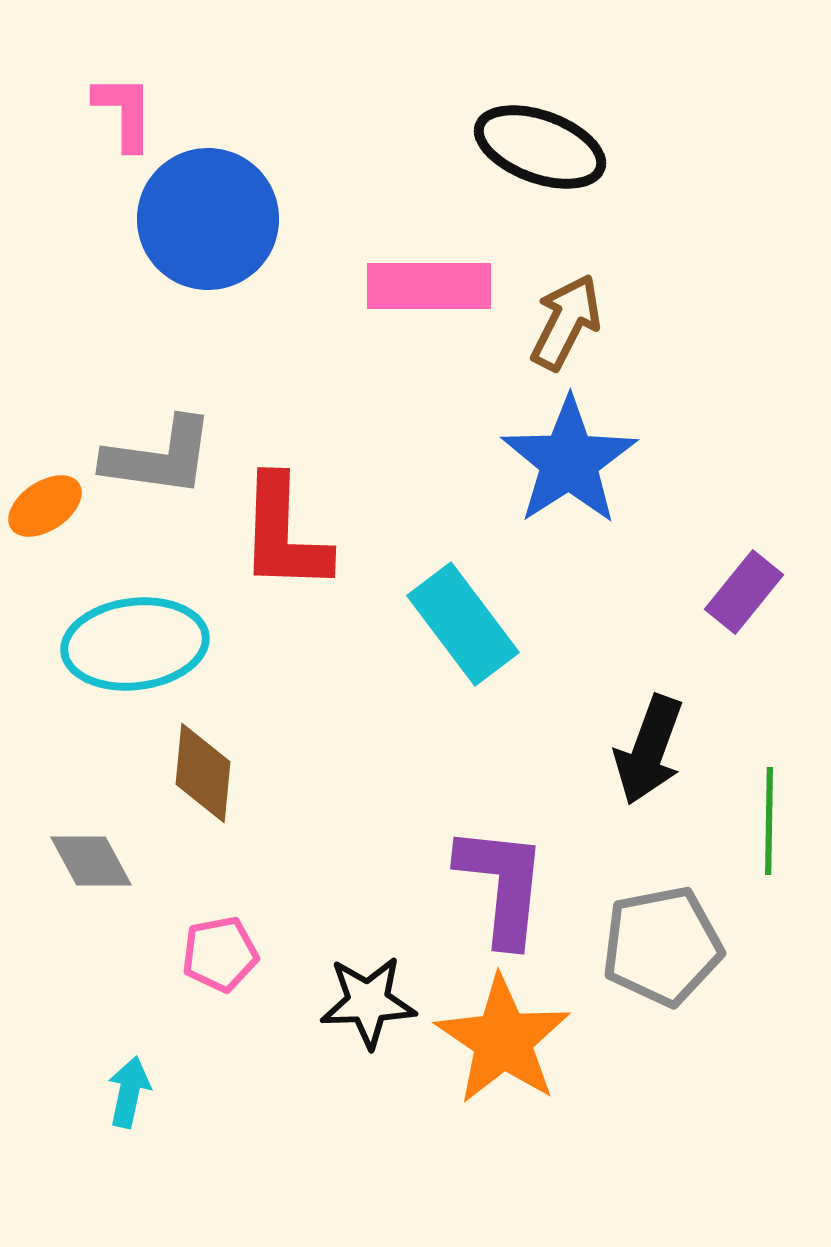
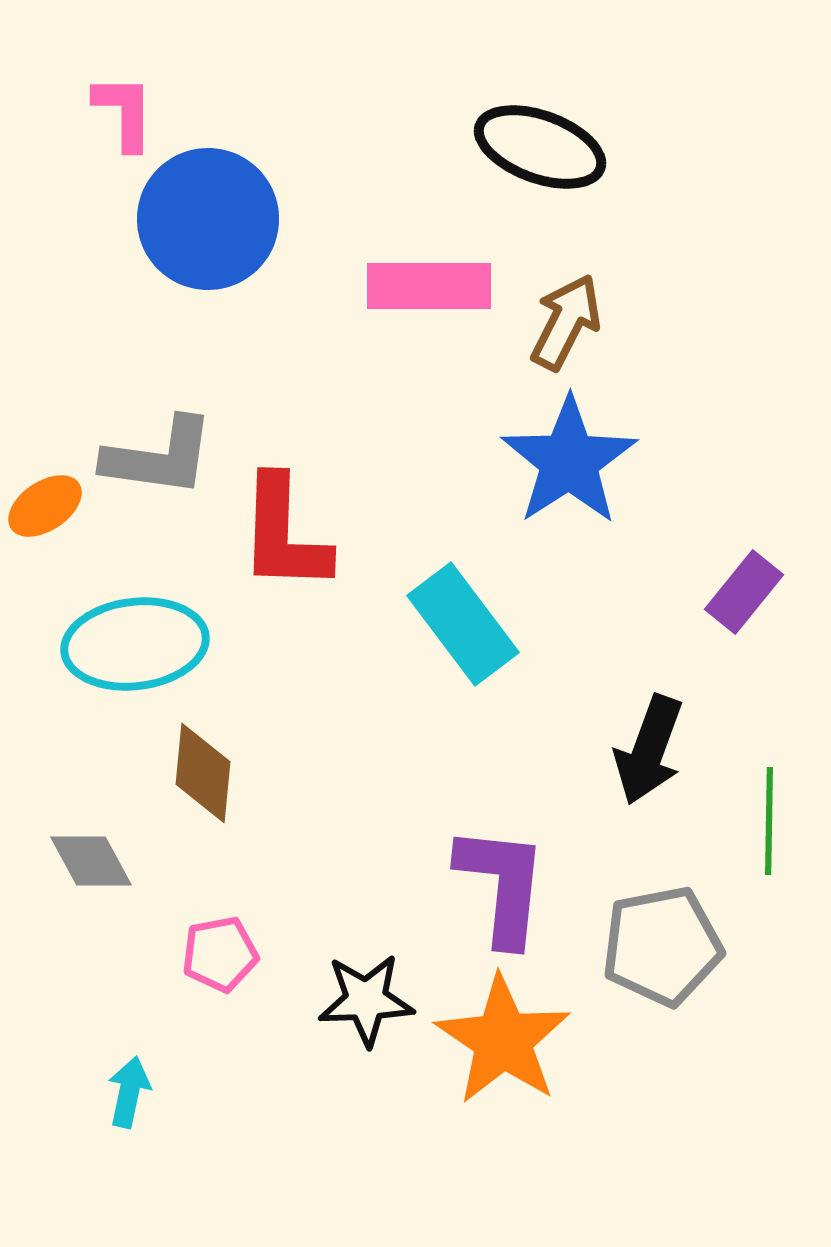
black star: moved 2 px left, 2 px up
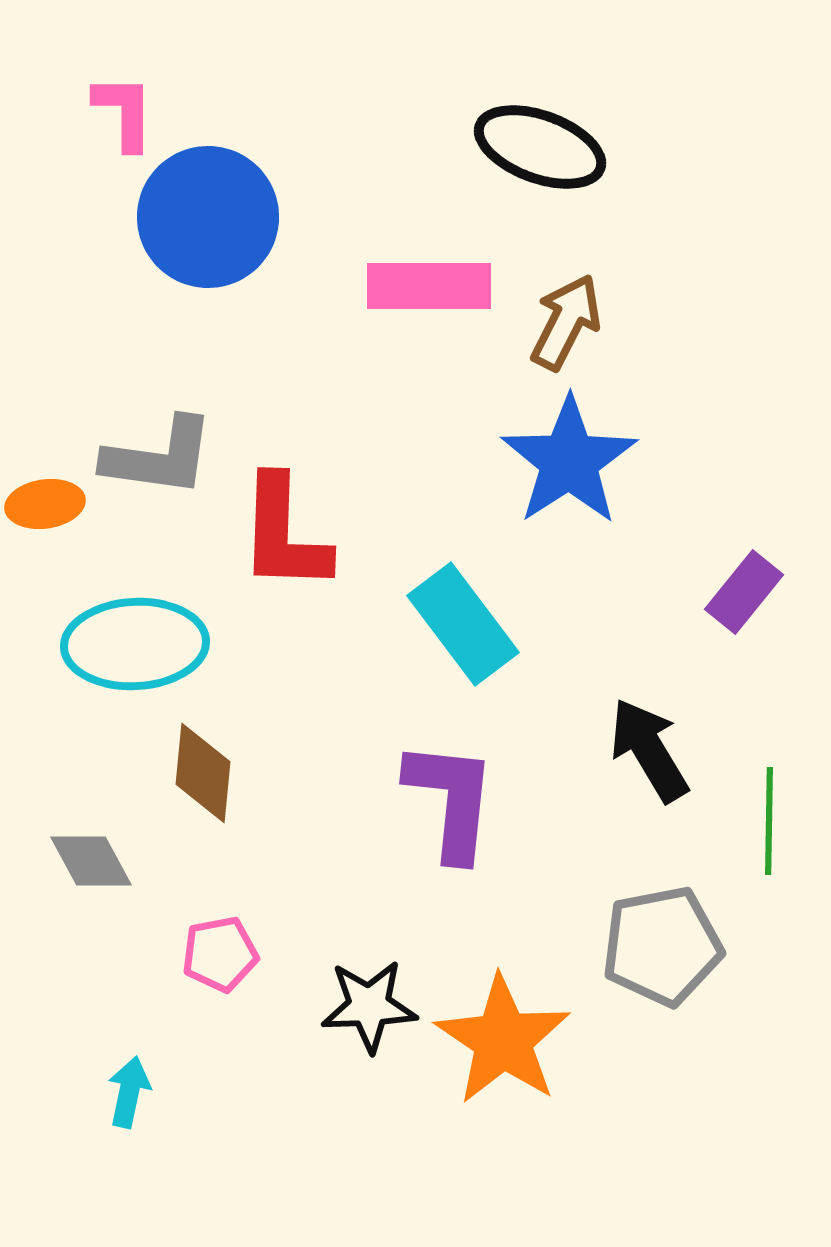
blue circle: moved 2 px up
orange ellipse: moved 2 px up; rotated 26 degrees clockwise
cyan ellipse: rotated 4 degrees clockwise
black arrow: rotated 129 degrees clockwise
purple L-shape: moved 51 px left, 85 px up
black star: moved 3 px right, 6 px down
